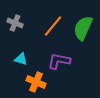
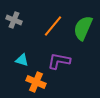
gray cross: moved 1 px left, 3 px up
cyan triangle: moved 1 px right, 1 px down
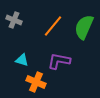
green semicircle: moved 1 px right, 1 px up
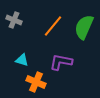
purple L-shape: moved 2 px right, 1 px down
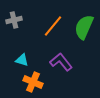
gray cross: rotated 35 degrees counterclockwise
purple L-shape: rotated 40 degrees clockwise
orange cross: moved 3 px left
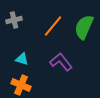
cyan triangle: moved 1 px up
orange cross: moved 12 px left, 3 px down
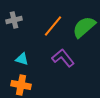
green semicircle: rotated 25 degrees clockwise
purple L-shape: moved 2 px right, 4 px up
orange cross: rotated 12 degrees counterclockwise
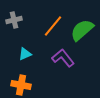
green semicircle: moved 2 px left, 3 px down
cyan triangle: moved 3 px right, 5 px up; rotated 40 degrees counterclockwise
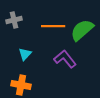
orange line: rotated 50 degrees clockwise
cyan triangle: rotated 24 degrees counterclockwise
purple L-shape: moved 2 px right, 1 px down
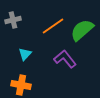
gray cross: moved 1 px left
orange line: rotated 35 degrees counterclockwise
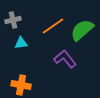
cyan triangle: moved 4 px left, 11 px up; rotated 40 degrees clockwise
